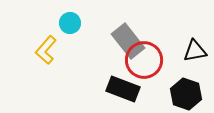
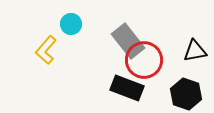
cyan circle: moved 1 px right, 1 px down
black rectangle: moved 4 px right, 1 px up
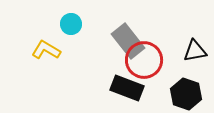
yellow L-shape: rotated 80 degrees clockwise
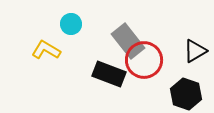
black triangle: rotated 20 degrees counterclockwise
black rectangle: moved 18 px left, 14 px up
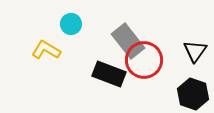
black triangle: rotated 25 degrees counterclockwise
black hexagon: moved 7 px right
